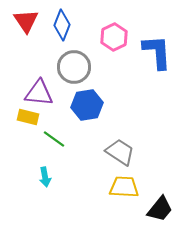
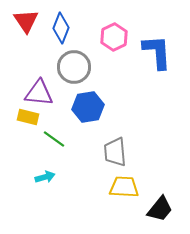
blue diamond: moved 1 px left, 3 px down
blue hexagon: moved 1 px right, 2 px down
gray trapezoid: moved 5 px left; rotated 128 degrees counterclockwise
cyan arrow: rotated 96 degrees counterclockwise
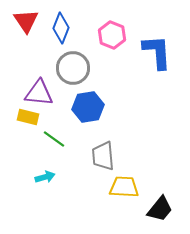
pink hexagon: moved 2 px left, 2 px up; rotated 12 degrees counterclockwise
gray circle: moved 1 px left, 1 px down
gray trapezoid: moved 12 px left, 4 px down
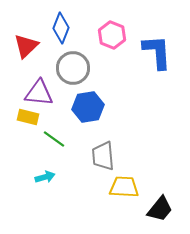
red triangle: moved 25 px down; rotated 20 degrees clockwise
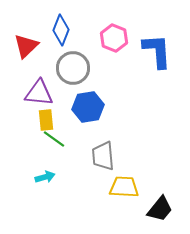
blue diamond: moved 2 px down
pink hexagon: moved 2 px right, 3 px down
blue L-shape: moved 1 px up
yellow rectangle: moved 18 px right, 3 px down; rotated 70 degrees clockwise
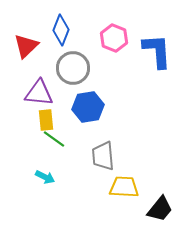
cyan arrow: rotated 42 degrees clockwise
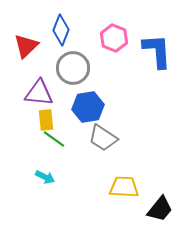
gray trapezoid: moved 18 px up; rotated 52 degrees counterclockwise
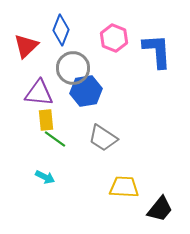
blue hexagon: moved 2 px left, 16 px up
green line: moved 1 px right
